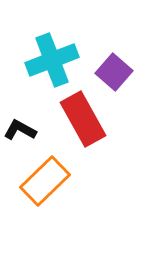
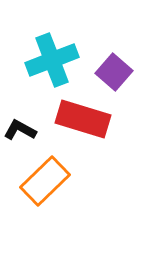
red rectangle: rotated 44 degrees counterclockwise
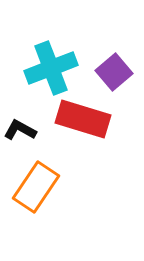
cyan cross: moved 1 px left, 8 px down
purple square: rotated 9 degrees clockwise
orange rectangle: moved 9 px left, 6 px down; rotated 12 degrees counterclockwise
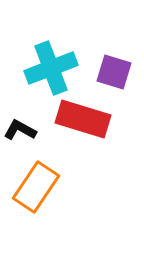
purple square: rotated 33 degrees counterclockwise
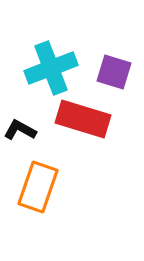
orange rectangle: moved 2 px right; rotated 15 degrees counterclockwise
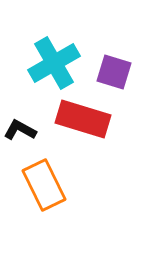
cyan cross: moved 3 px right, 5 px up; rotated 9 degrees counterclockwise
orange rectangle: moved 6 px right, 2 px up; rotated 45 degrees counterclockwise
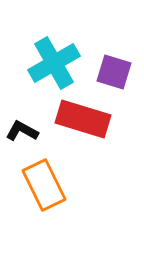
black L-shape: moved 2 px right, 1 px down
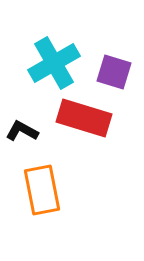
red rectangle: moved 1 px right, 1 px up
orange rectangle: moved 2 px left, 5 px down; rotated 15 degrees clockwise
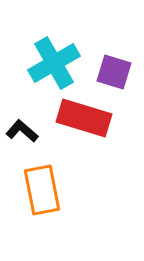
black L-shape: rotated 12 degrees clockwise
